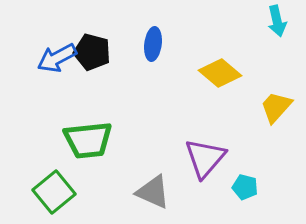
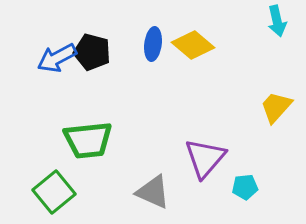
yellow diamond: moved 27 px left, 28 px up
cyan pentagon: rotated 20 degrees counterclockwise
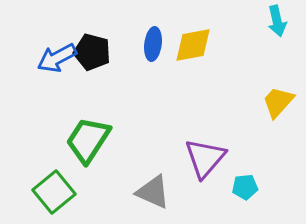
yellow diamond: rotated 51 degrees counterclockwise
yellow trapezoid: moved 2 px right, 5 px up
green trapezoid: rotated 129 degrees clockwise
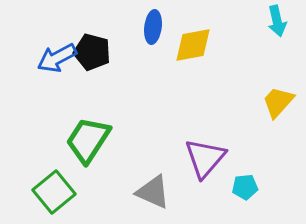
blue ellipse: moved 17 px up
